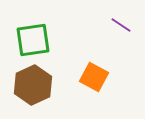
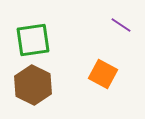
orange square: moved 9 px right, 3 px up
brown hexagon: rotated 9 degrees counterclockwise
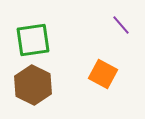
purple line: rotated 15 degrees clockwise
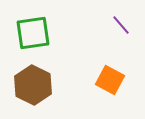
green square: moved 7 px up
orange square: moved 7 px right, 6 px down
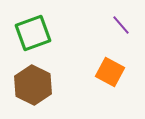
green square: rotated 12 degrees counterclockwise
orange square: moved 8 px up
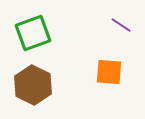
purple line: rotated 15 degrees counterclockwise
orange square: moved 1 px left; rotated 24 degrees counterclockwise
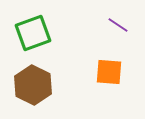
purple line: moved 3 px left
